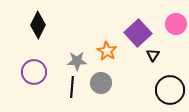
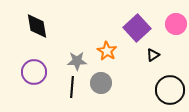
black diamond: moved 1 px left, 1 px down; rotated 36 degrees counterclockwise
purple square: moved 1 px left, 5 px up
black triangle: rotated 24 degrees clockwise
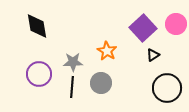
purple square: moved 6 px right
gray star: moved 4 px left, 1 px down
purple circle: moved 5 px right, 2 px down
black circle: moved 3 px left, 2 px up
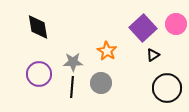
black diamond: moved 1 px right, 1 px down
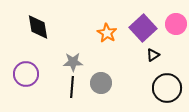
orange star: moved 18 px up
purple circle: moved 13 px left
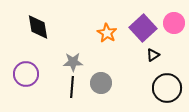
pink circle: moved 2 px left, 1 px up
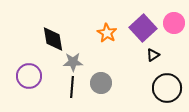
black diamond: moved 15 px right, 12 px down
purple circle: moved 3 px right, 2 px down
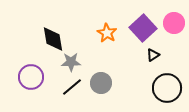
gray star: moved 2 px left
purple circle: moved 2 px right, 1 px down
black line: rotated 45 degrees clockwise
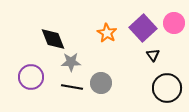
black diamond: rotated 12 degrees counterclockwise
black triangle: rotated 32 degrees counterclockwise
black line: rotated 50 degrees clockwise
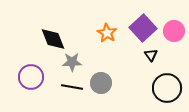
pink circle: moved 8 px down
black triangle: moved 2 px left
gray star: moved 1 px right
